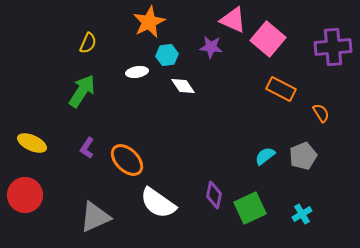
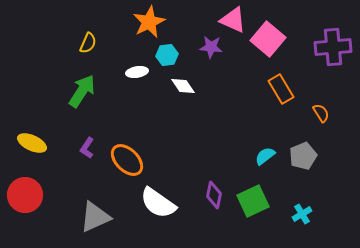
orange rectangle: rotated 32 degrees clockwise
green square: moved 3 px right, 7 px up
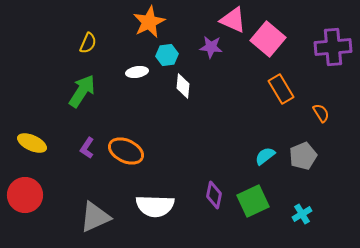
white diamond: rotated 40 degrees clockwise
orange ellipse: moved 1 px left, 9 px up; rotated 20 degrees counterclockwise
white semicircle: moved 3 px left, 3 px down; rotated 33 degrees counterclockwise
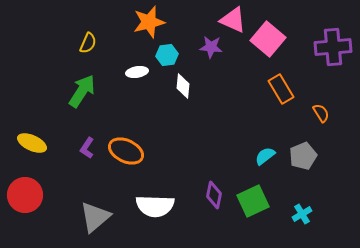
orange star: rotated 12 degrees clockwise
gray triangle: rotated 16 degrees counterclockwise
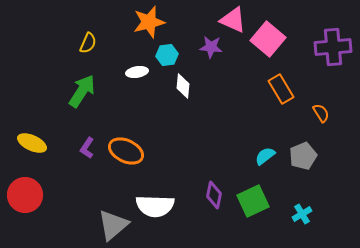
gray triangle: moved 18 px right, 8 px down
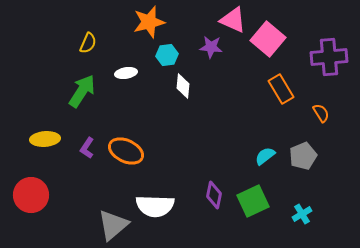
purple cross: moved 4 px left, 10 px down
white ellipse: moved 11 px left, 1 px down
yellow ellipse: moved 13 px right, 4 px up; rotated 28 degrees counterclockwise
red circle: moved 6 px right
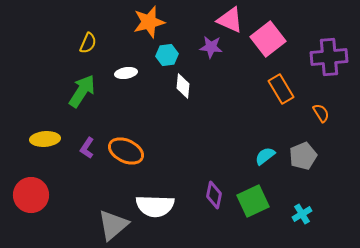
pink triangle: moved 3 px left
pink square: rotated 12 degrees clockwise
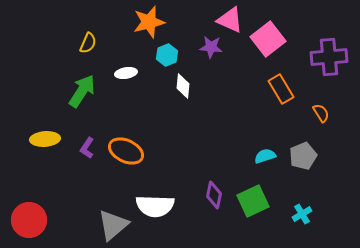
cyan hexagon: rotated 15 degrees counterclockwise
cyan semicircle: rotated 20 degrees clockwise
red circle: moved 2 px left, 25 px down
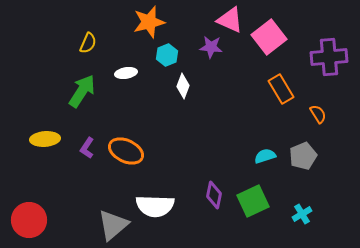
pink square: moved 1 px right, 2 px up
white diamond: rotated 15 degrees clockwise
orange semicircle: moved 3 px left, 1 px down
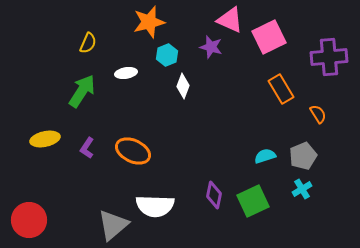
pink square: rotated 12 degrees clockwise
purple star: rotated 10 degrees clockwise
yellow ellipse: rotated 8 degrees counterclockwise
orange ellipse: moved 7 px right
cyan cross: moved 25 px up
